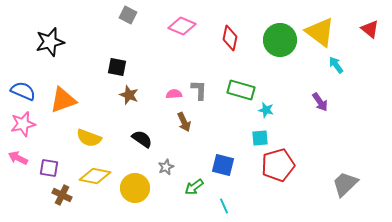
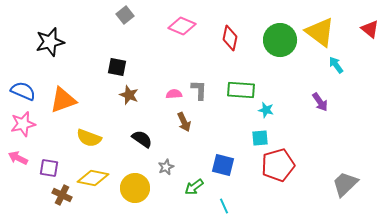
gray square: moved 3 px left; rotated 24 degrees clockwise
green rectangle: rotated 12 degrees counterclockwise
yellow diamond: moved 2 px left, 2 px down
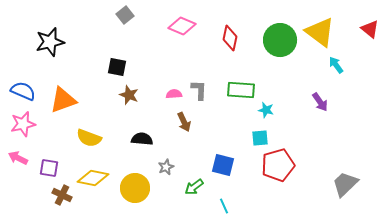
black semicircle: rotated 30 degrees counterclockwise
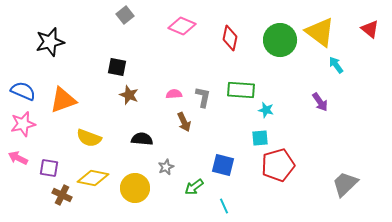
gray L-shape: moved 4 px right, 7 px down; rotated 10 degrees clockwise
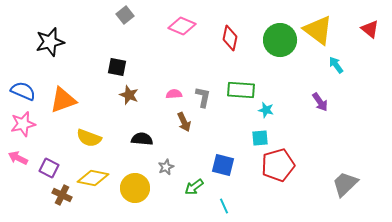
yellow triangle: moved 2 px left, 2 px up
purple square: rotated 18 degrees clockwise
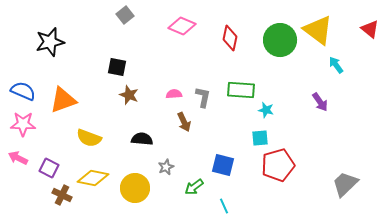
pink star: rotated 15 degrees clockwise
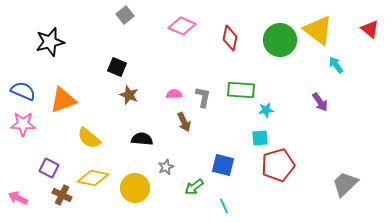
black square: rotated 12 degrees clockwise
cyan star: rotated 21 degrees counterclockwise
yellow semicircle: rotated 20 degrees clockwise
pink arrow: moved 40 px down
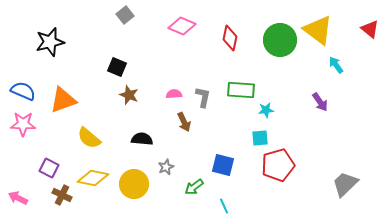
yellow circle: moved 1 px left, 4 px up
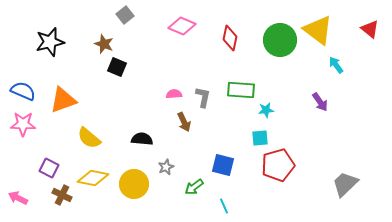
brown star: moved 25 px left, 51 px up
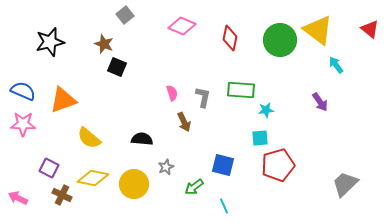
pink semicircle: moved 2 px left, 1 px up; rotated 77 degrees clockwise
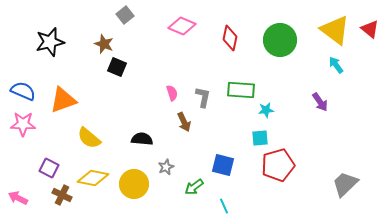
yellow triangle: moved 17 px right
